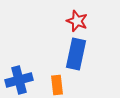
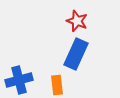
blue rectangle: rotated 12 degrees clockwise
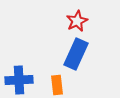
red star: rotated 25 degrees clockwise
blue cross: rotated 12 degrees clockwise
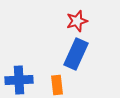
red star: rotated 10 degrees clockwise
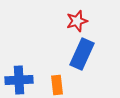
blue rectangle: moved 6 px right
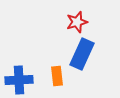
red star: moved 1 px down
orange rectangle: moved 9 px up
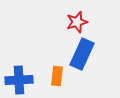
orange rectangle: rotated 12 degrees clockwise
